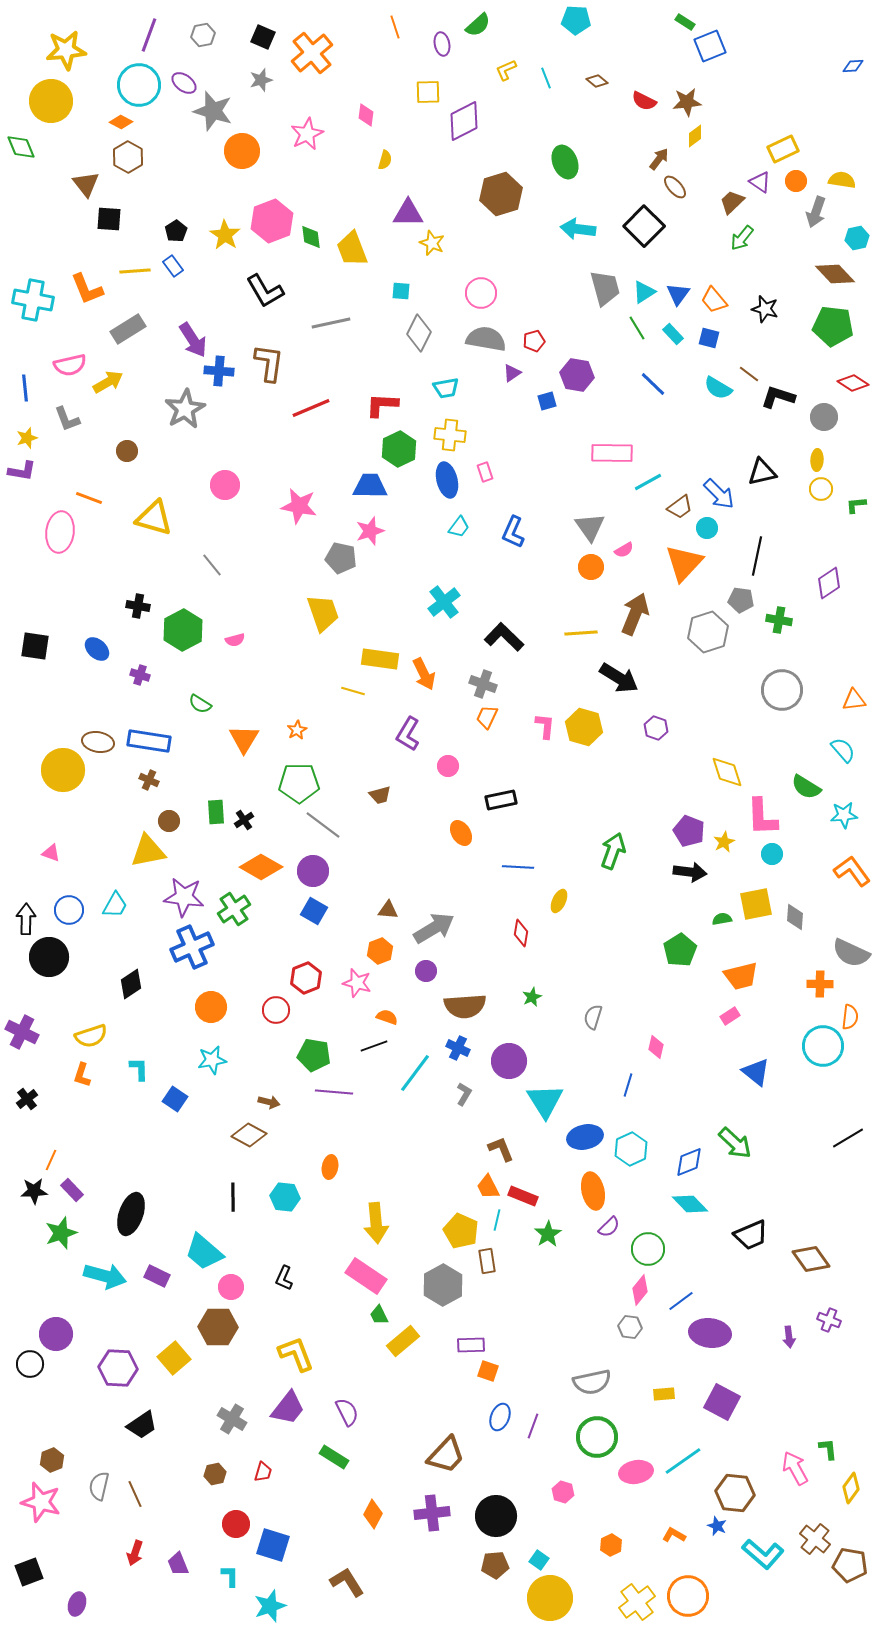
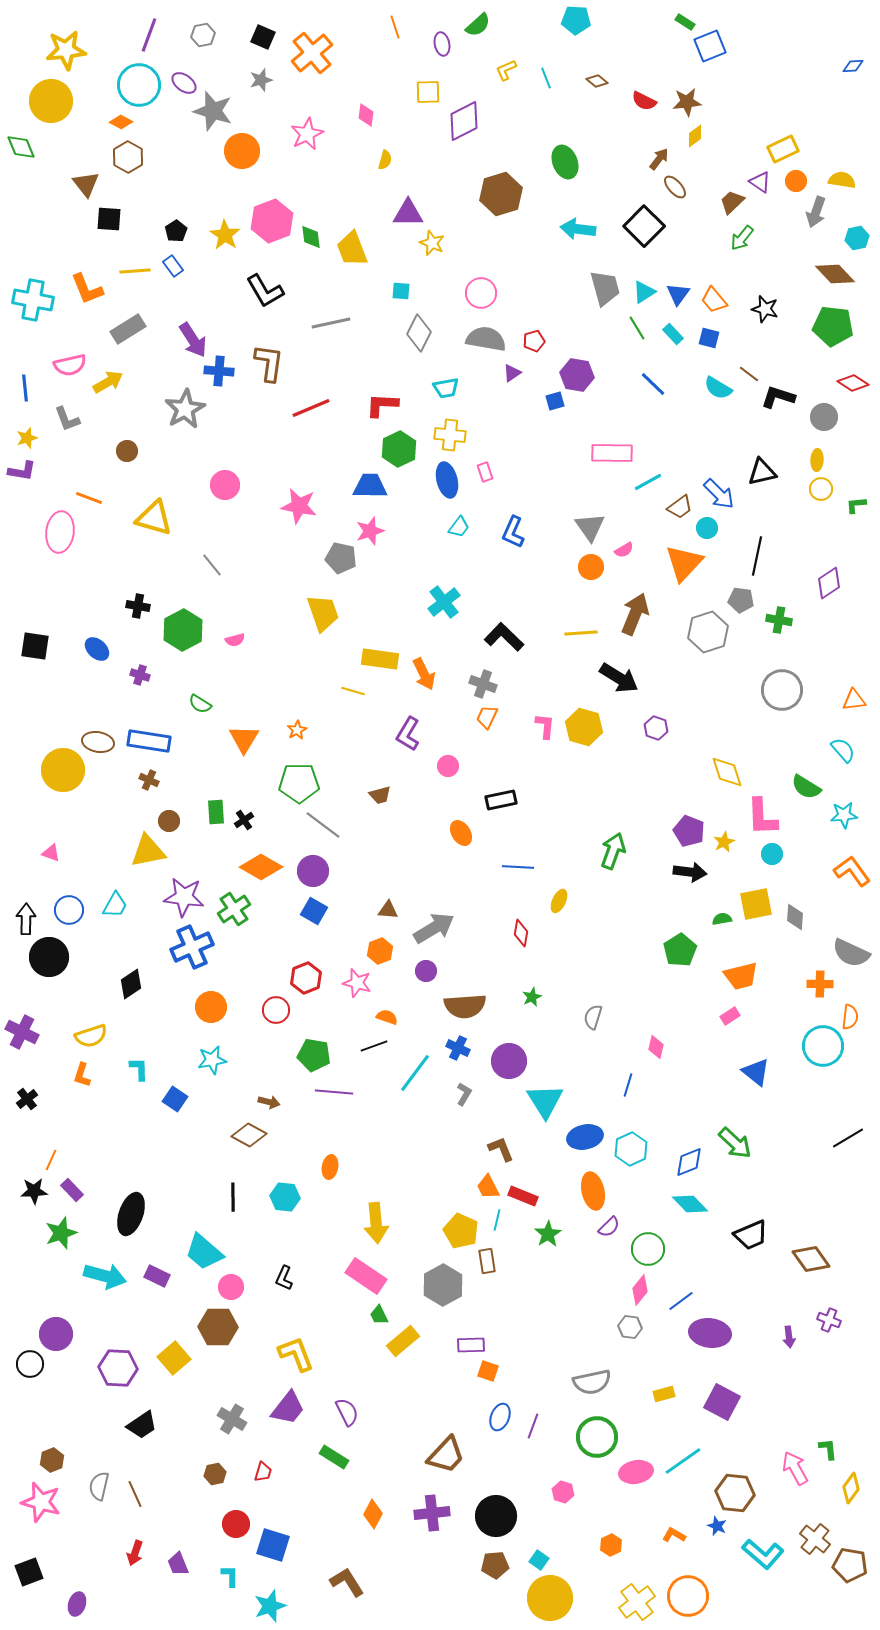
blue square at (547, 401): moved 8 px right
yellow rectangle at (664, 1394): rotated 10 degrees counterclockwise
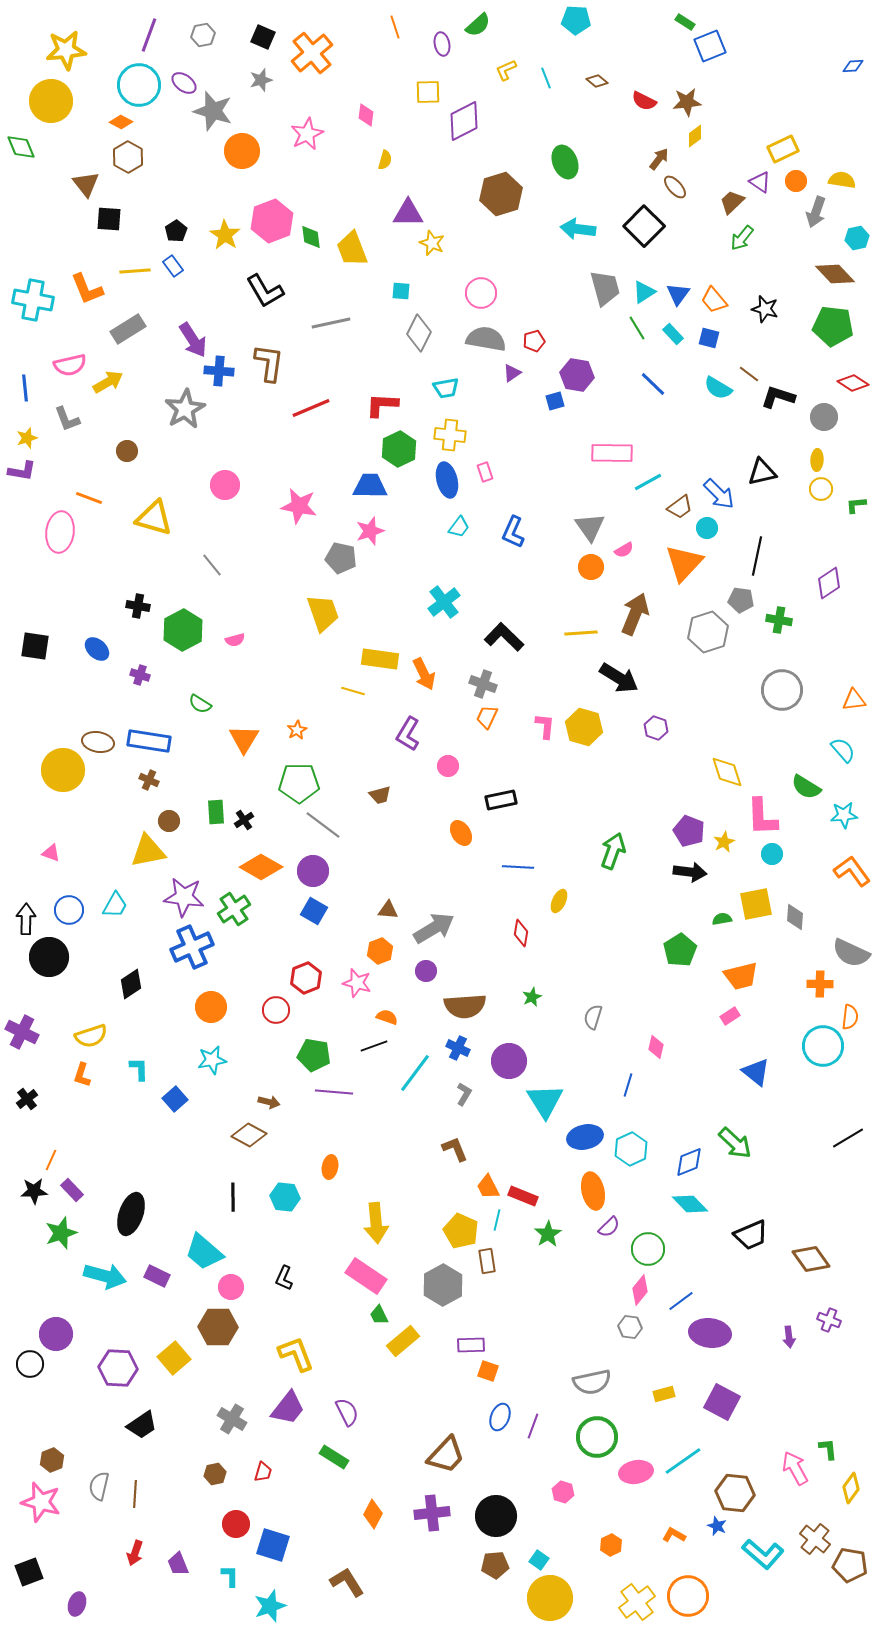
blue square at (175, 1099): rotated 15 degrees clockwise
brown L-shape at (501, 1149): moved 46 px left
brown line at (135, 1494): rotated 28 degrees clockwise
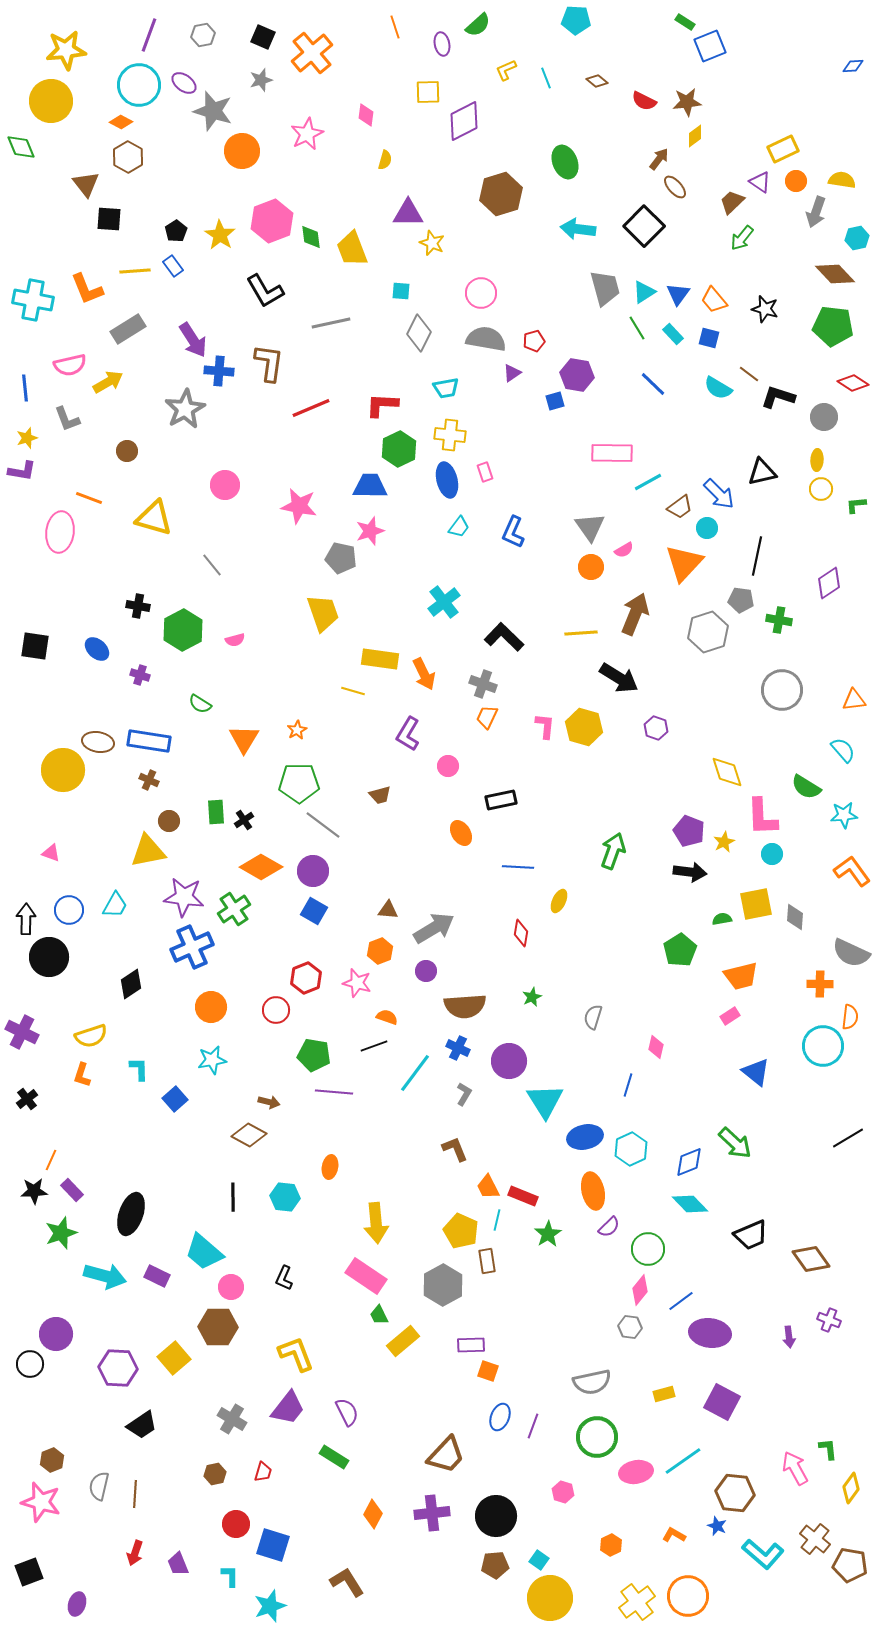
yellow star at (225, 235): moved 5 px left
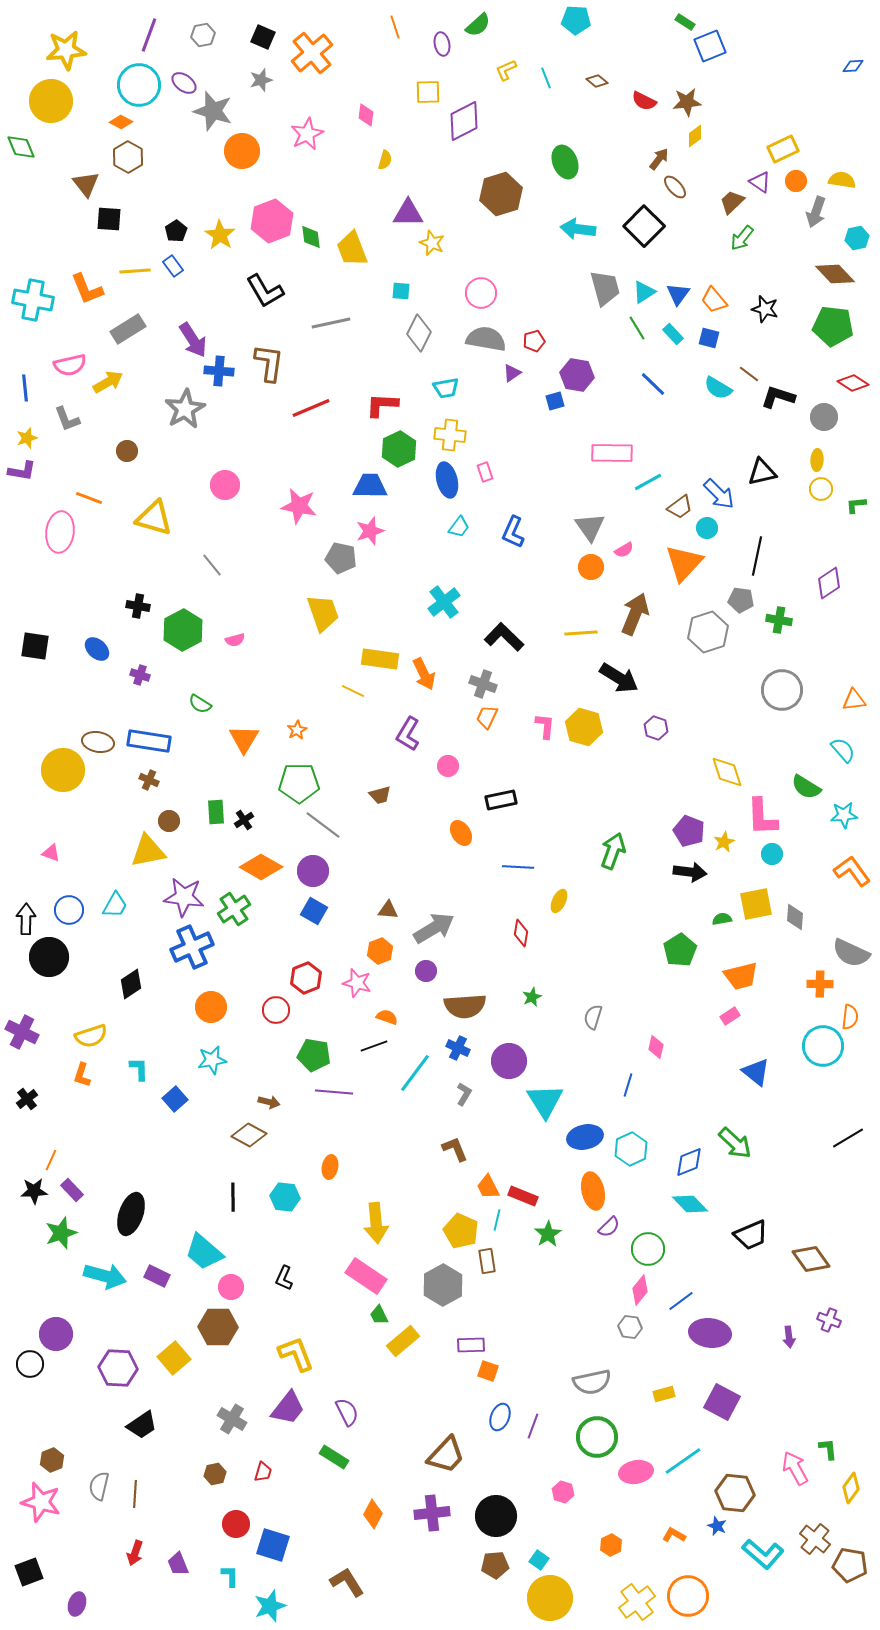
yellow line at (353, 691): rotated 10 degrees clockwise
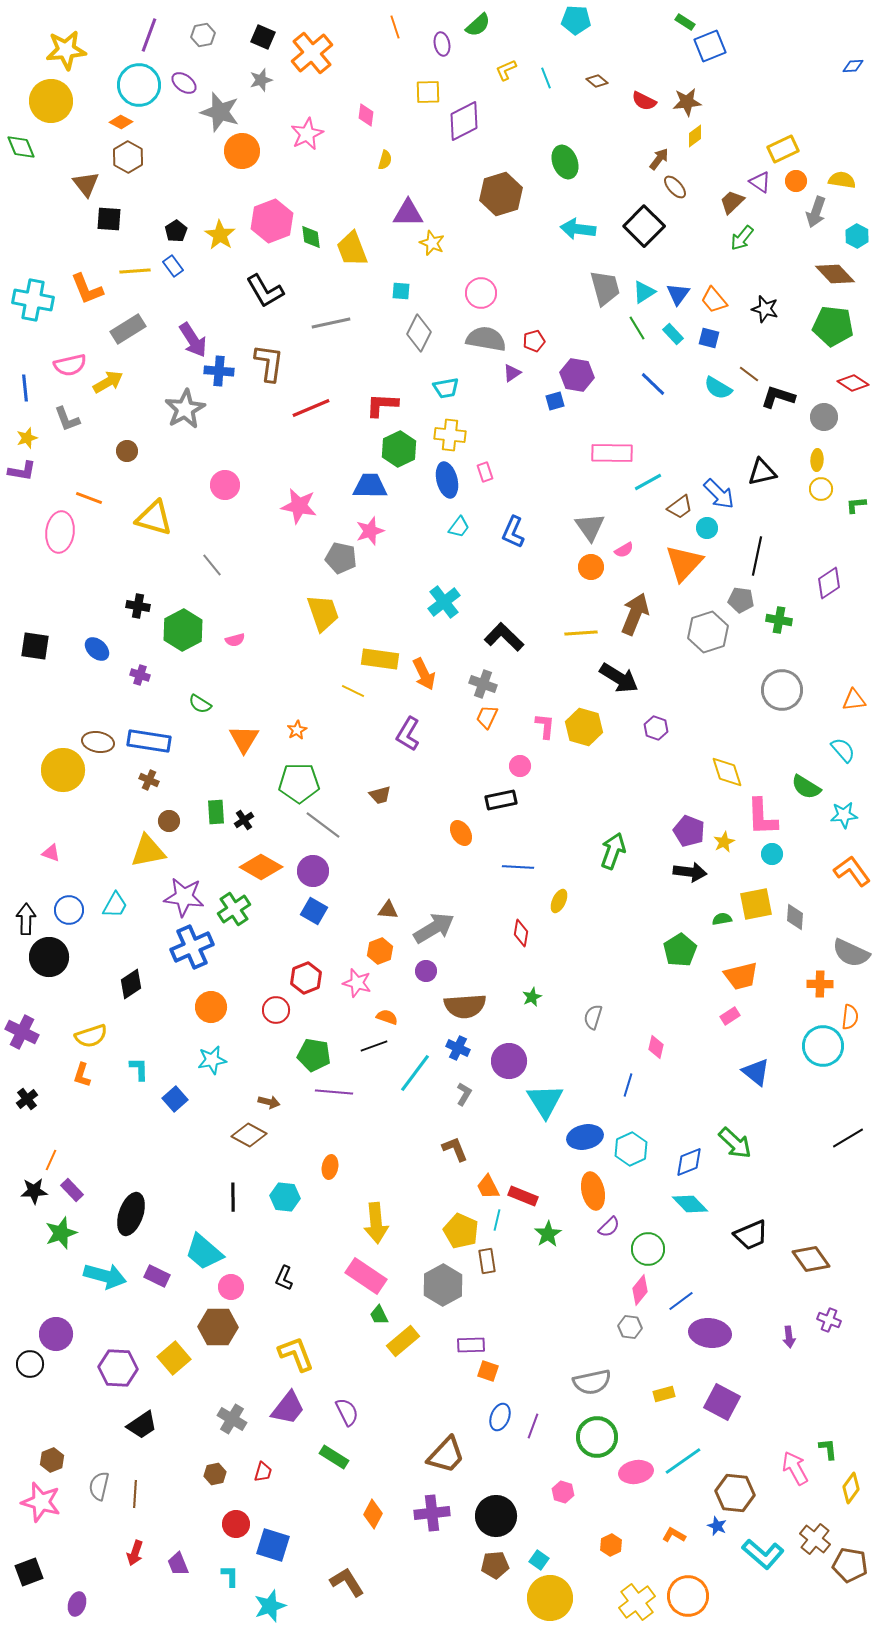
gray star at (213, 111): moved 7 px right, 1 px down
cyan hexagon at (857, 238): moved 2 px up; rotated 20 degrees counterclockwise
pink circle at (448, 766): moved 72 px right
